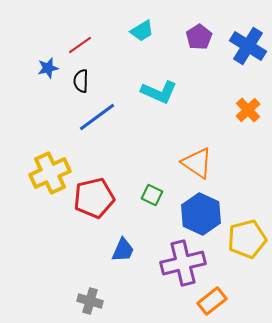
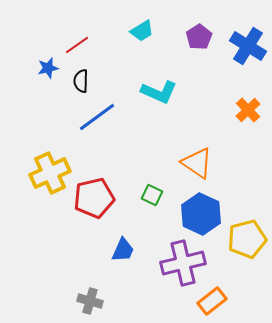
red line: moved 3 px left
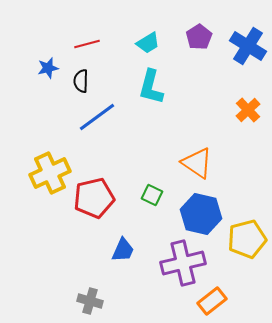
cyan trapezoid: moved 6 px right, 12 px down
red line: moved 10 px right, 1 px up; rotated 20 degrees clockwise
cyan L-shape: moved 8 px left, 5 px up; rotated 81 degrees clockwise
blue hexagon: rotated 12 degrees counterclockwise
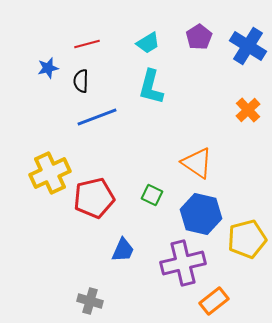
blue line: rotated 15 degrees clockwise
orange rectangle: moved 2 px right
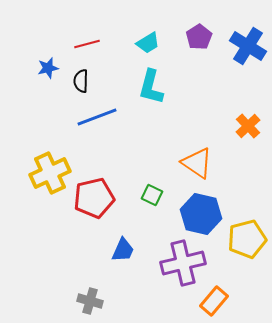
orange cross: moved 16 px down
orange rectangle: rotated 12 degrees counterclockwise
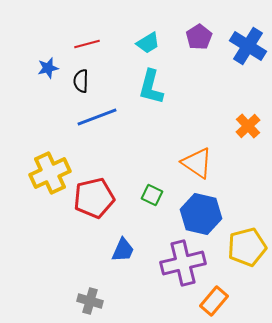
yellow pentagon: moved 8 px down
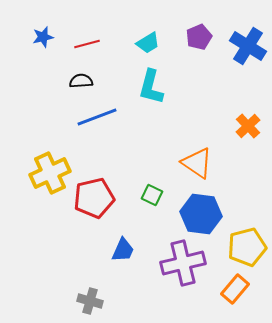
purple pentagon: rotated 10 degrees clockwise
blue star: moved 5 px left, 31 px up
black semicircle: rotated 85 degrees clockwise
blue hexagon: rotated 6 degrees counterclockwise
orange rectangle: moved 21 px right, 12 px up
